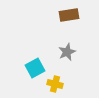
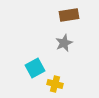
gray star: moved 3 px left, 9 px up
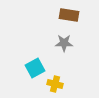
brown rectangle: rotated 18 degrees clockwise
gray star: rotated 24 degrees clockwise
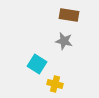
gray star: moved 2 px up; rotated 12 degrees clockwise
cyan square: moved 2 px right, 4 px up; rotated 30 degrees counterclockwise
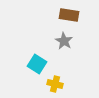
gray star: rotated 18 degrees clockwise
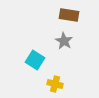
cyan square: moved 2 px left, 4 px up
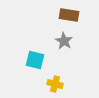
cyan square: rotated 18 degrees counterclockwise
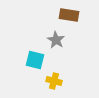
gray star: moved 8 px left, 1 px up
yellow cross: moved 1 px left, 3 px up
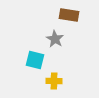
gray star: moved 1 px left, 1 px up
yellow cross: rotated 14 degrees counterclockwise
